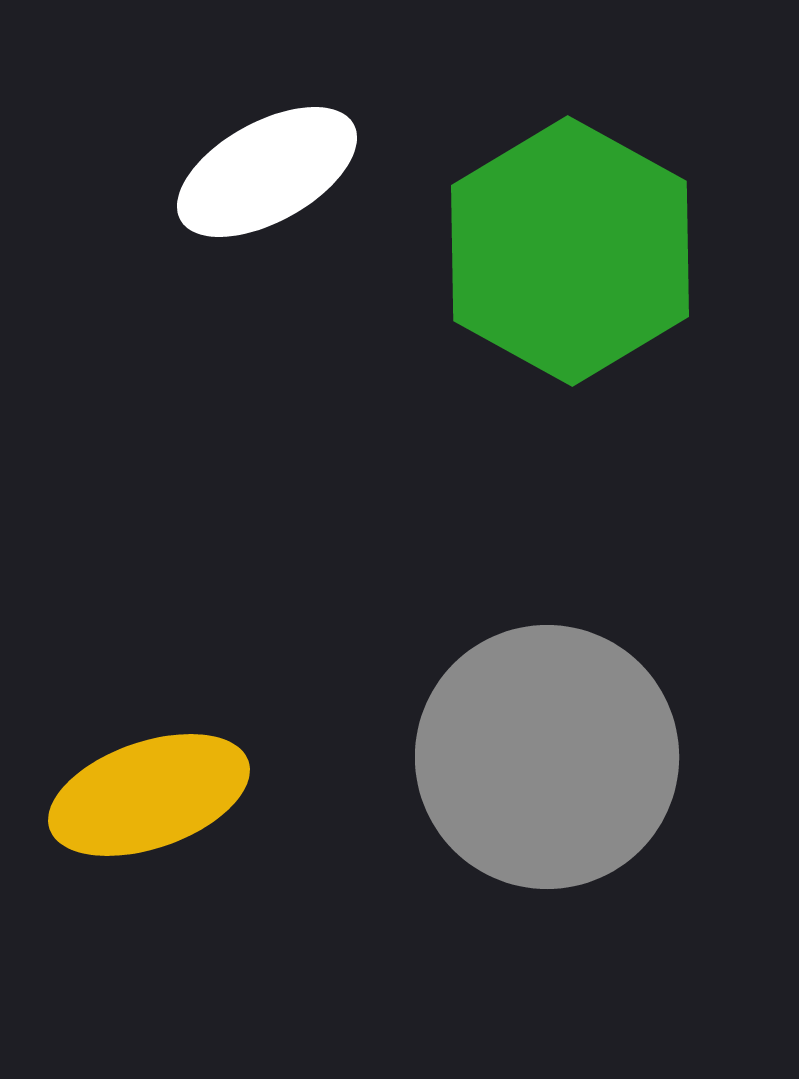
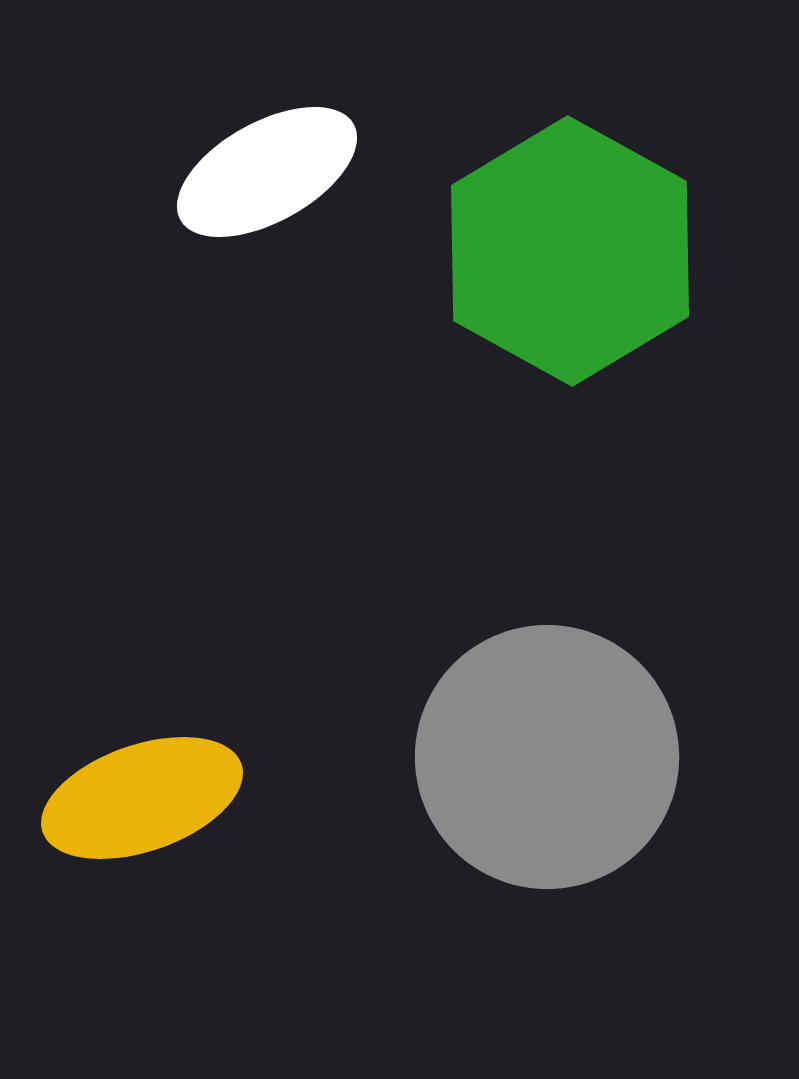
yellow ellipse: moved 7 px left, 3 px down
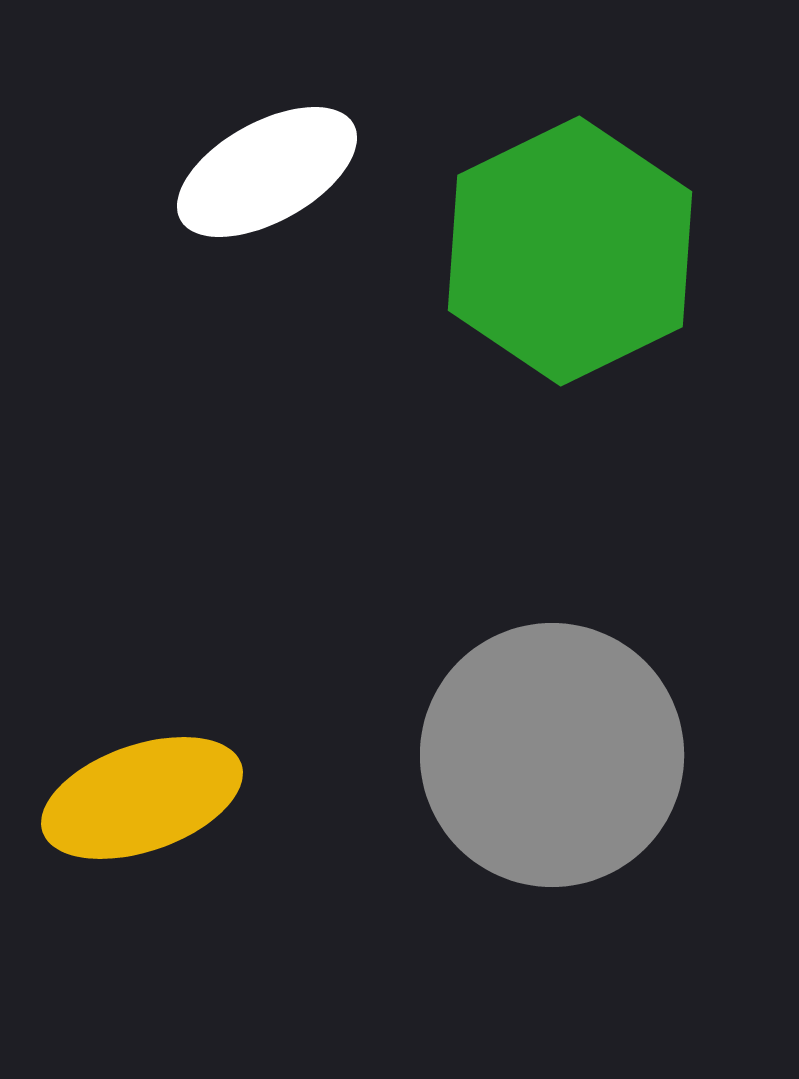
green hexagon: rotated 5 degrees clockwise
gray circle: moved 5 px right, 2 px up
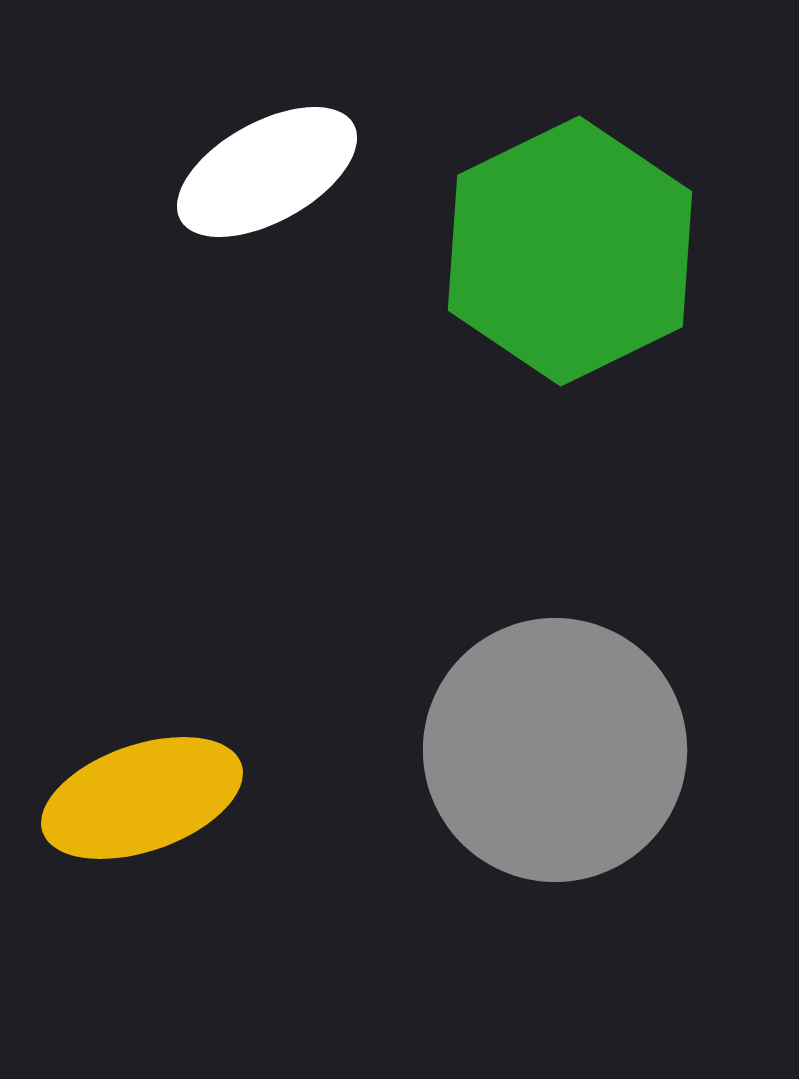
gray circle: moved 3 px right, 5 px up
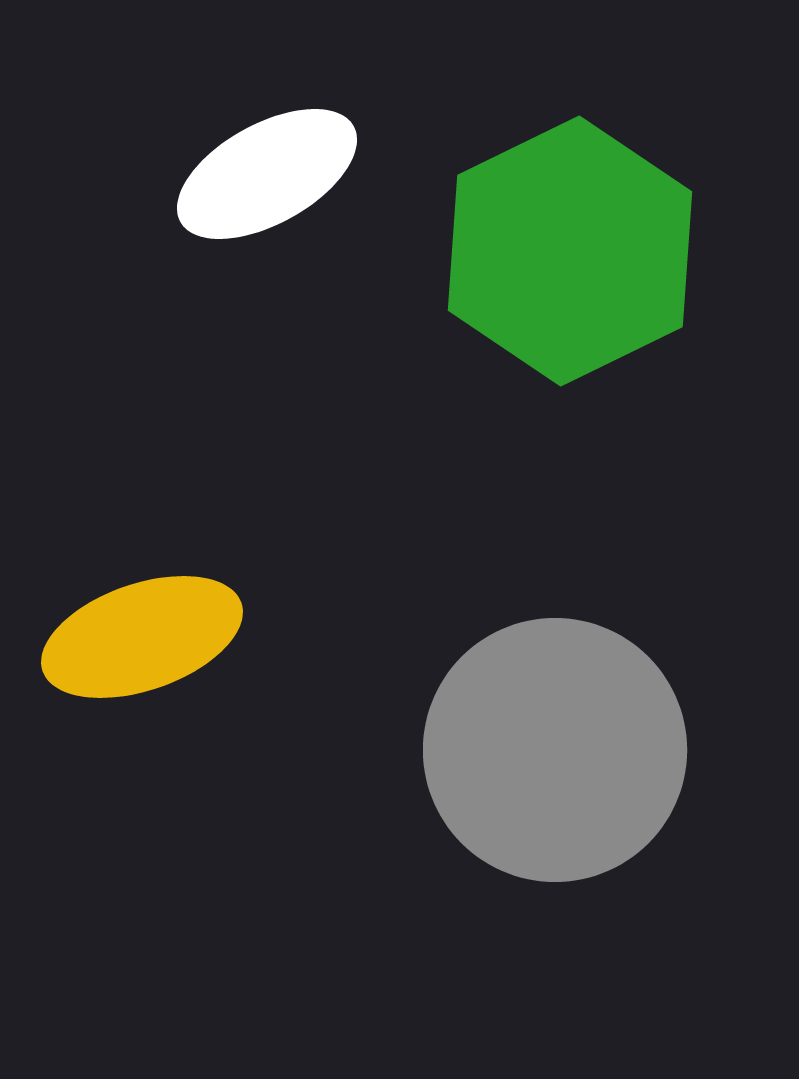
white ellipse: moved 2 px down
yellow ellipse: moved 161 px up
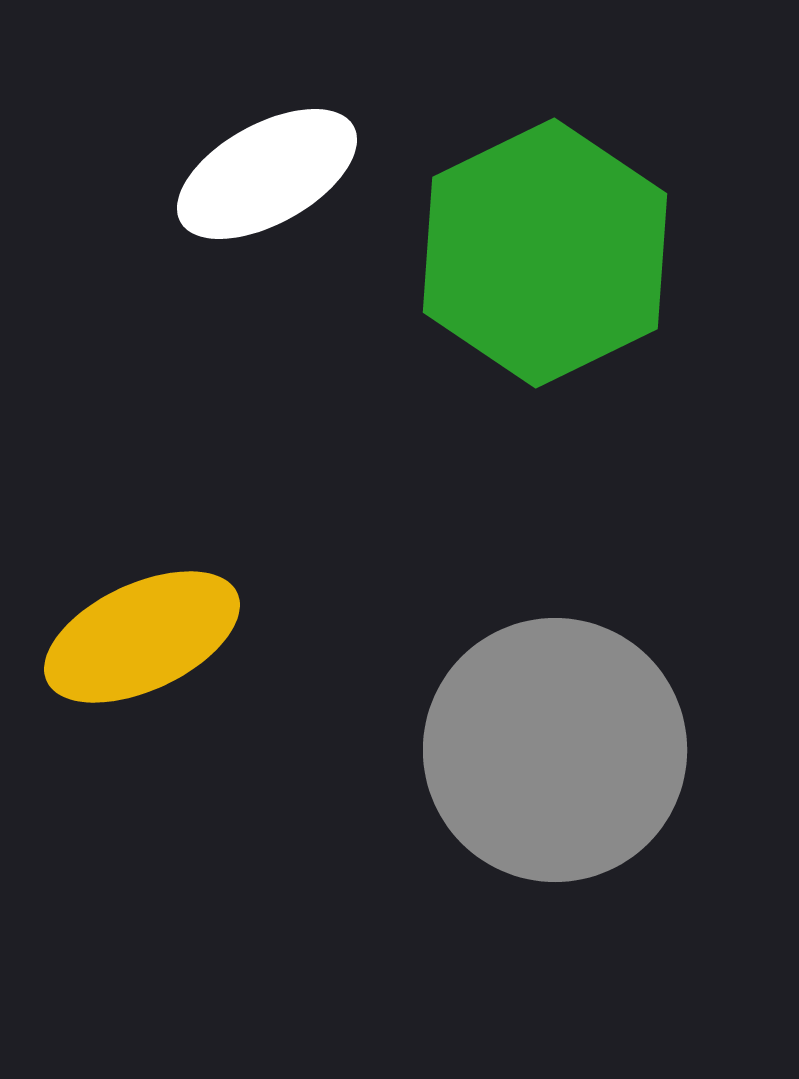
green hexagon: moved 25 px left, 2 px down
yellow ellipse: rotated 6 degrees counterclockwise
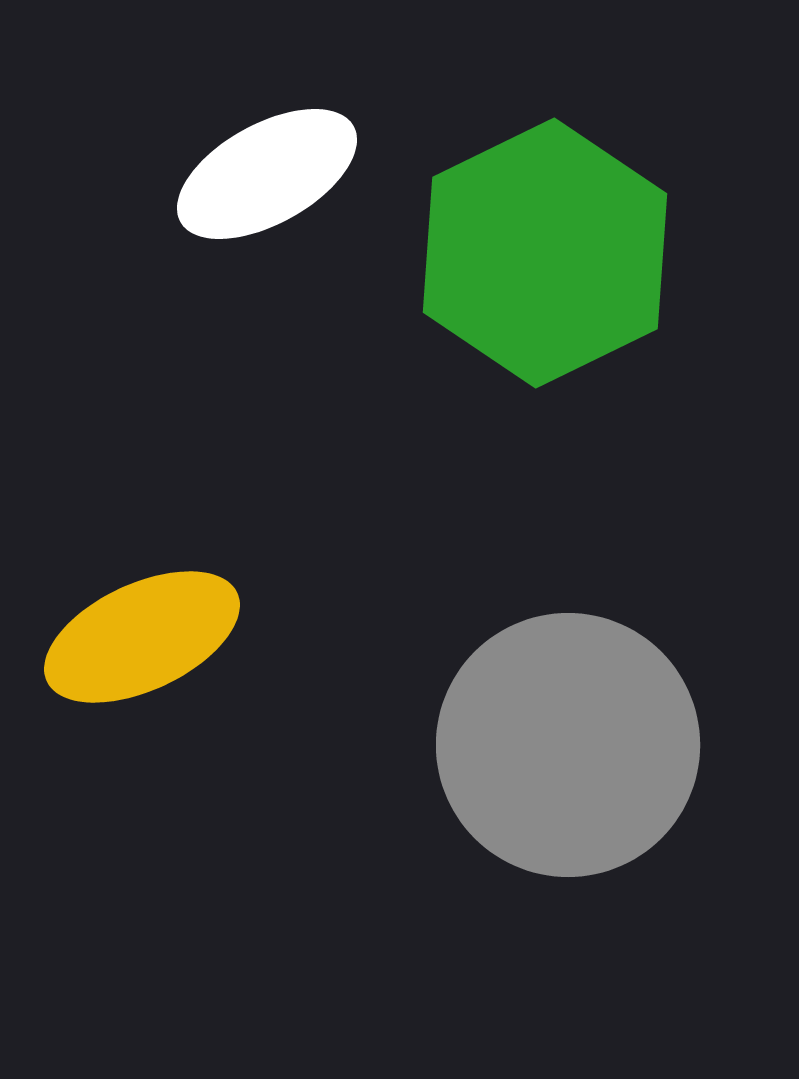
gray circle: moved 13 px right, 5 px up
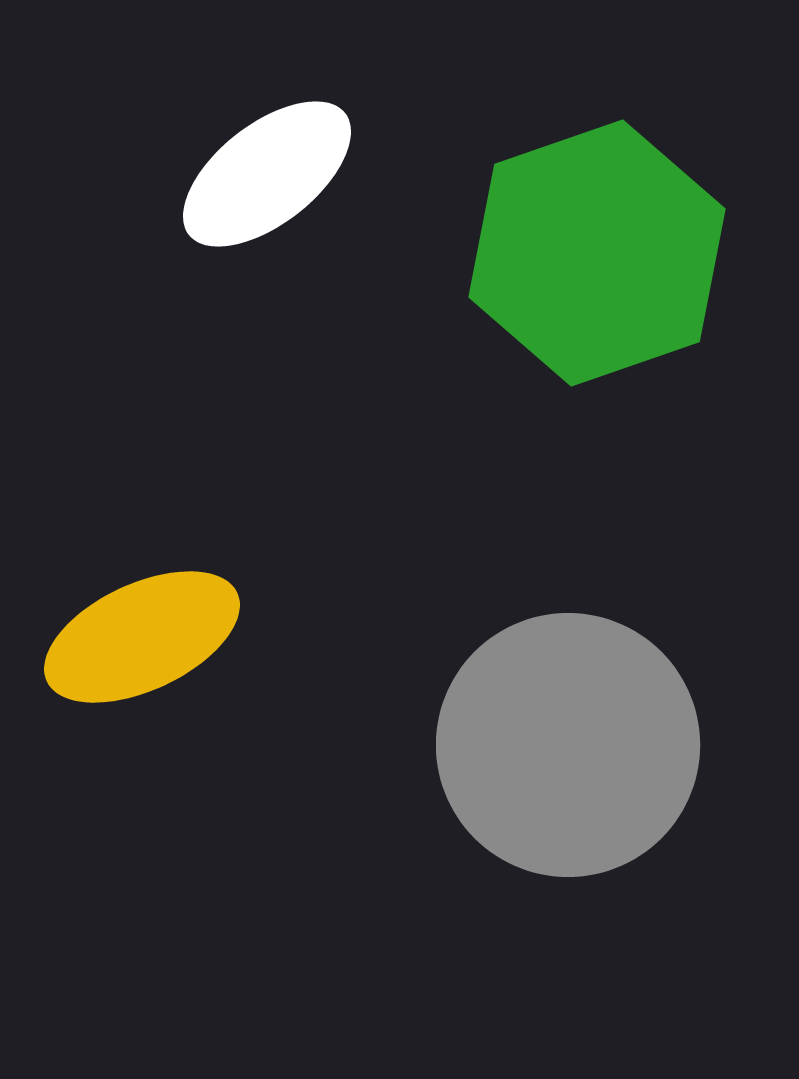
white ellipse: rotated 9 degrees counterclockwise
green hexagon: moved 52 px right; rotated 7 degrees clockwise
